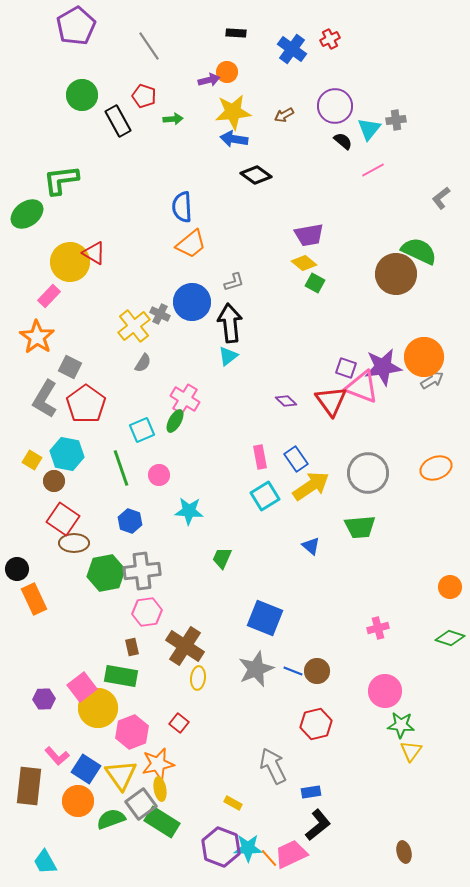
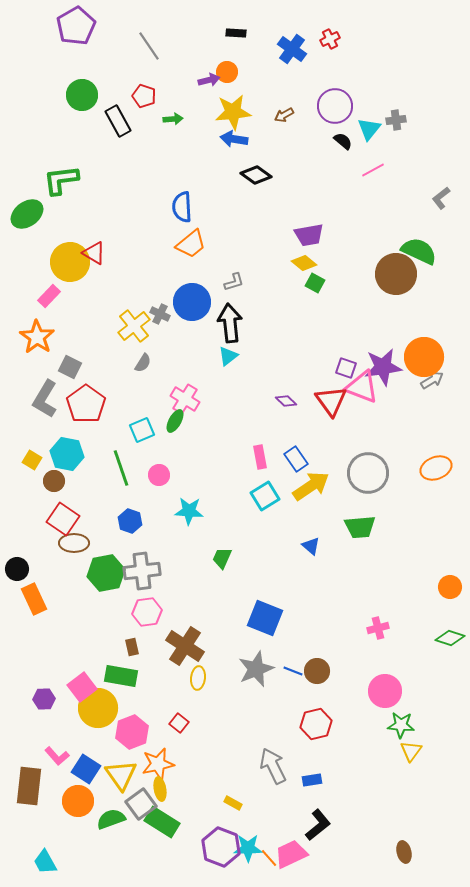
blue rectangle at (311, 792): moved 1 px right, 12 px up
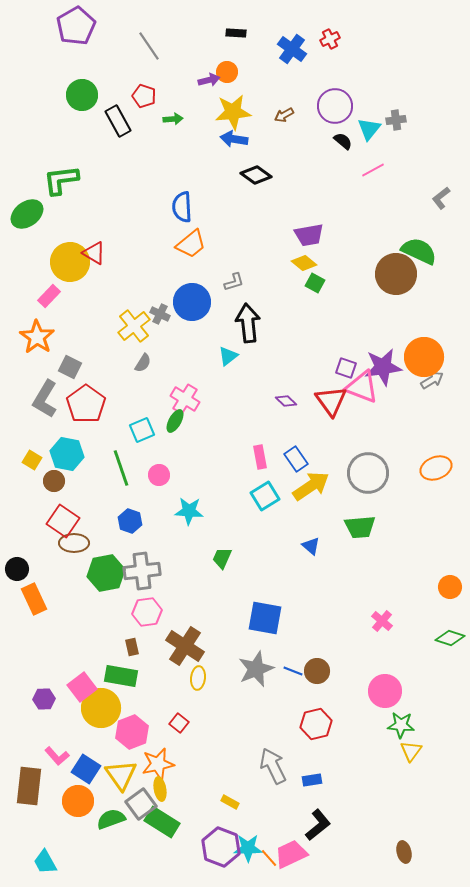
black arrow at (230, 323): moved 18 px right
red square at (63, 519): moved 2 px down
blue square at (265, 618): rotated 12 degrees counterclockwise
pink cross at (378, 628): moved 4 px right, 7 px up; rotated 35 degrees counterclockwise
yellow circle at (98, 708): moved 3 px right
yellow rectangle at (233, 803): moved 3 px left, 1 px up
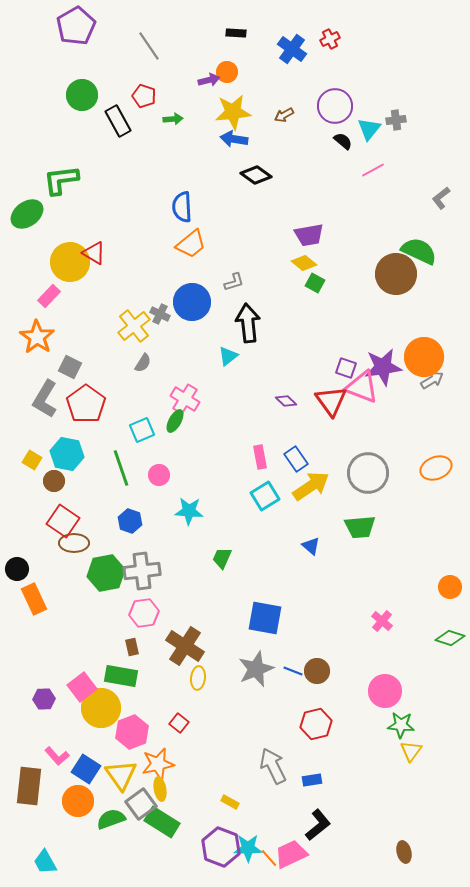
pink hexagon at (147, 612): moved 3 px left, 1 px down
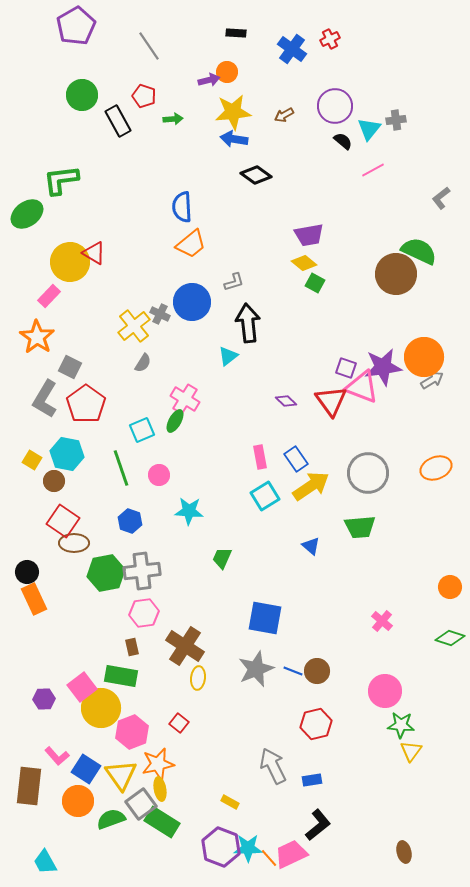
black circle at (17, 569): moved 10 px right, 3 px down
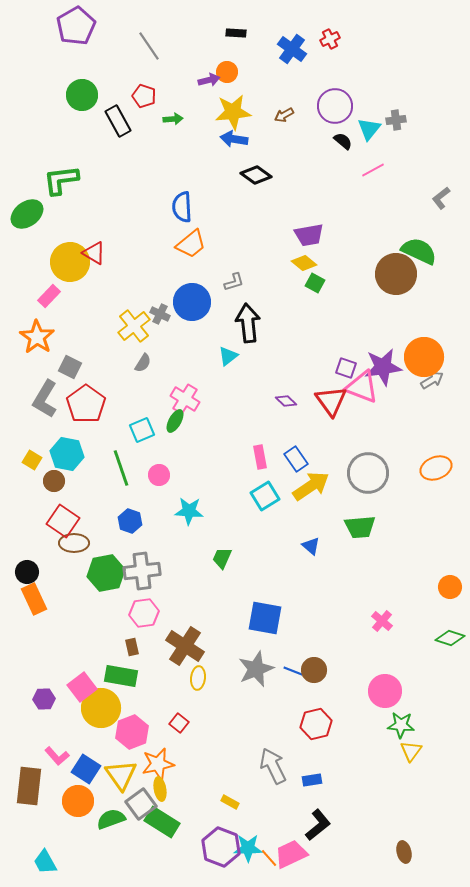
brown circle at (317, 671): moved 3 px left, 1 px up
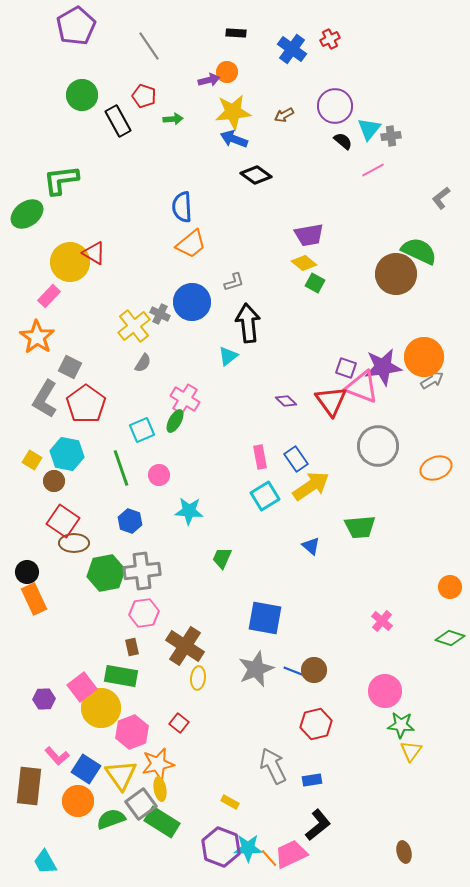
gray cross at (396, 120): moved 5 px left, 16 px down
blue arrow at (234, 139): rotated 12 degrees clockwise
gray circle at (368, 473): moved 10 px right, 27 px up
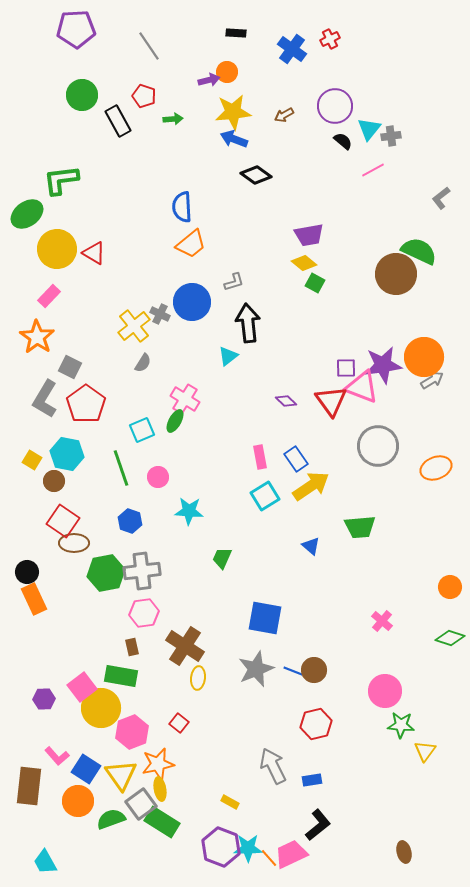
purple pentagon at (76, 26): moved 3 px down; rotated 27 degrees clockwise
yellow circle at (70, 262): moved 13 px left, 13 px up
purple star at (383, 367): moved 2 px up
purple square at (346, 368): rotated 20 degrees counterclockwise
pink circle at (159, 475): moved 1 px left, 2 px down
yellow triangle at (411, 751): moved 14 px right
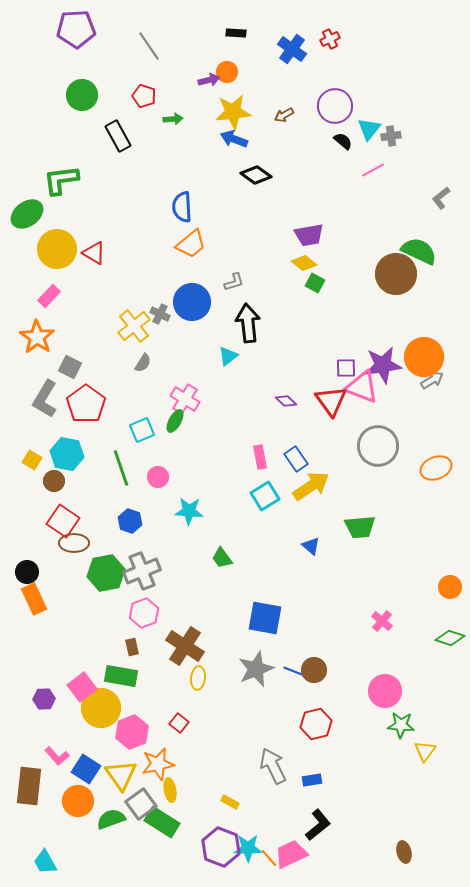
black rectangle at (118, 121): moved 15 px down
green trapezoid at (222, 558): rotated 60 degrees counterclockwise
gray cross at (142, 571): rotated 15 degrees counterclockwise
pink hexagon at (144, 613): rotated 12 degrees counterclockwise
yellow ellipse at (160, 789): moved 10 px right, 1 px down
